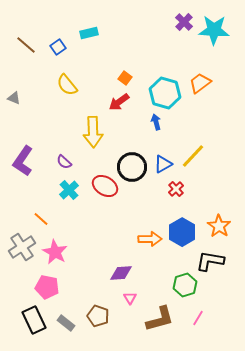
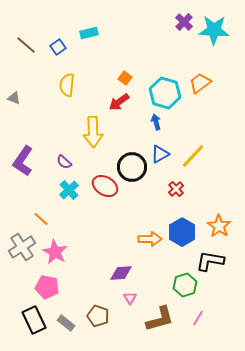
yellow semicircle: rotated 45 degrees clockwise
blue triangle: moved 3 px left, 10 px up
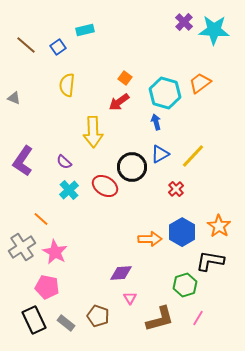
cyan rectangle: moved 4 px left, 3 px up
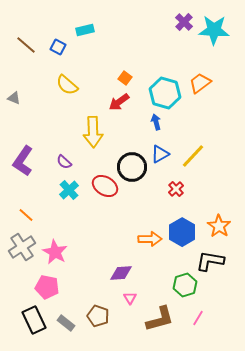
blue square: rotated 28 degrees counterclockwise
yellow semicircle: rotated 55 degrees counterclockwise
orange line: moved 15 px left, 4 px up
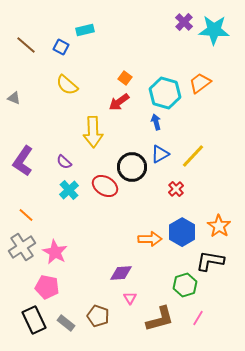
blue square: moved 3 px right
